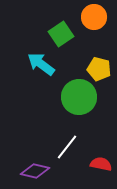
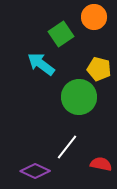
purple diamond: rotated 12 degrees clockwise
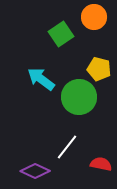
cyan arrow: moved 15 px down
